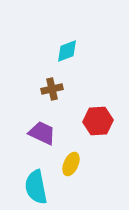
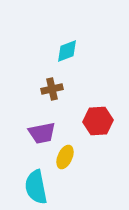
purple trapezoid: rotated 144 degrees clockwise
yellow ellipse: moved 6 px left, 7 px up
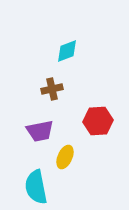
purple trapezoid: moved 2 px left, 2 px up
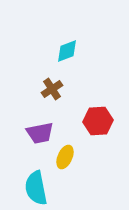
brown cross: rotated 20 degrees counterclockwise
purple trapezoid: moved 2 px down
cyan semicircle: moved 1 px down
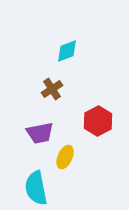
red hexagon: rotated 24 degrees counterclockwise
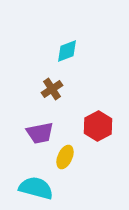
red hexagon: moved 5 px down
cyan semicircle: rotated 116 degrees clockwise
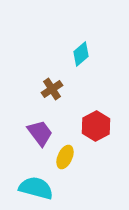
cyan diamond: moved 14 px right, 3 px down; rotated 20 degrees counterclockwise
red hexagon: moved 2 px left
purple trapezoid: rotated 116 degrees counterclockwise
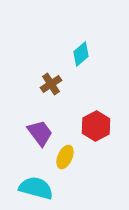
brown cross: moved 1 px left, 5 px up
